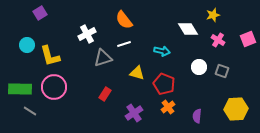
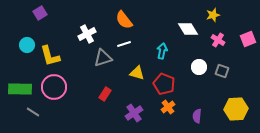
cyan arrow: rotated 91 degrees counterclockwise
gray line: moved 3 px right, 1 px down
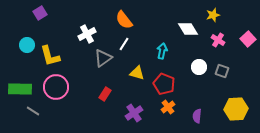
pink square: rotated 21 degrees counterclockwise
white line: rotated 40 degrees counterclockwise
gray triangle: rotated 18 degrees counterclockwise
pink circle: moved 2 px right
gray line: moved 1 px up
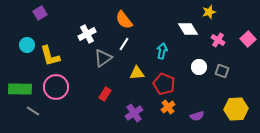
yellow star: moved 4 px left, 3 px up
yellow triangle: rotated 21 degrees counterclockwise
purple semicircle: rotated 112 degrees counterclockwise
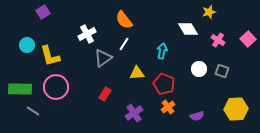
purple square: moved 3 px right, 1 px up
white circle: moved 2 px down
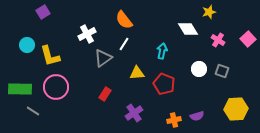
orange cross: moved 6 px right, 13 px down; rotated 24 degrees clockwise
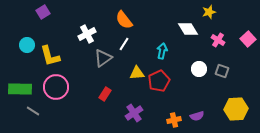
red pentagon: moved 5 px left, 3 px up; rotated 25 degrees clockwise
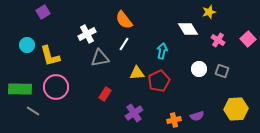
gray triangle: moved 3 px left; rotated 24 degrees clockwise
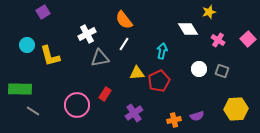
pink circle: moved 21 px right, 18 px down
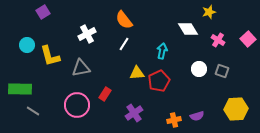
gray triangle: moved 19 px left, 10 px down
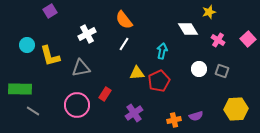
purple square: moved 7 px right, 1 px up
purple semicircle: moved 1 px left
